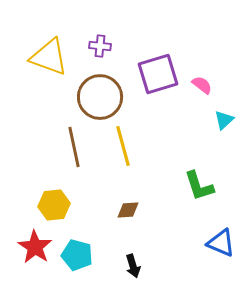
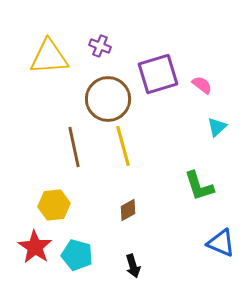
purple cross: rotated 15 degrees clockwise
yellow triangle: rotated 24 degrees counterclockwise
brown circle: moved 8 px right, 2 px down
cyan triangle: moved 7 px left, 7 px down
brown diamond: rotated 25 degrees counterclockwise
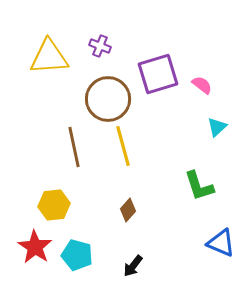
brown diamond: rotated 20 degrees counterclockwise
black arrow: rotated 55 degrees clockwise
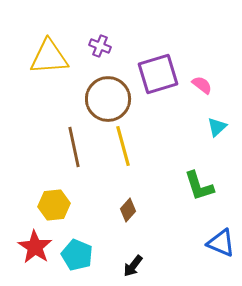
cyan pentagon: rotated 8 degrees clockwise
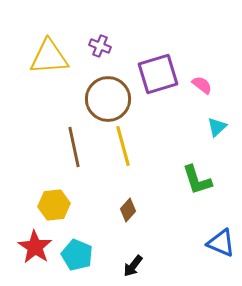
green L-shape: moved 2 px left, 6 px up
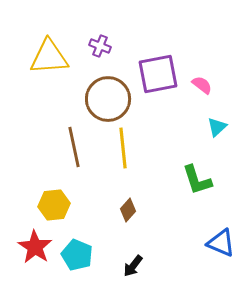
purple square: rotated 6 degrees clockwise
yellow line: moved 2 px down; rotated 9 degrees clockwise
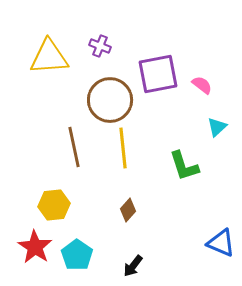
brown circle: moved 2 px right, 1 px down
green L-shape: moved 13 px left, 14 px up
cyan pentagon: rotated 12 degrees clockwise
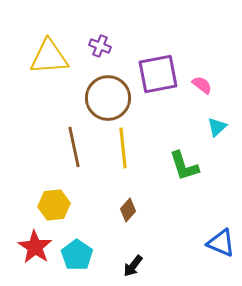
brown circle: moved 2 px left, 2 px up
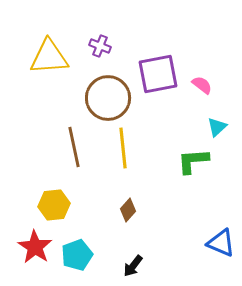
green L-shape: moved 9 px right, 5 px up; rotated 104 degrees clockwise
cyan pentagon: rotated 16 degrees clockwise
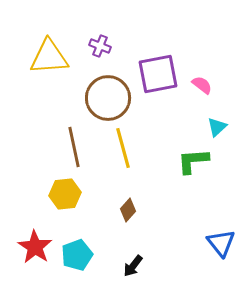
yellow line: rotated 9 degrees counterclockwise
yellow hexagon: moved 11 px right, 11 px up
blue triangle: rotated 28 degrees clockwise
